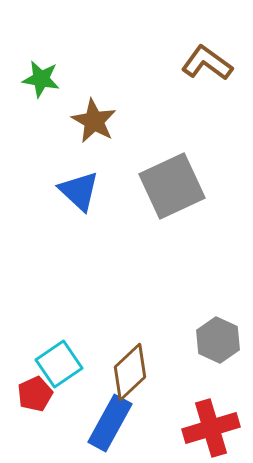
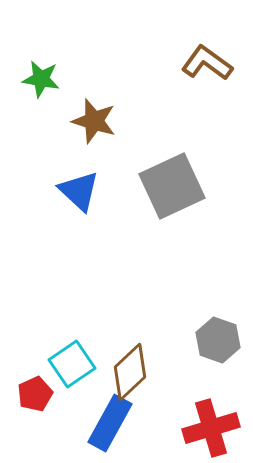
brown star: rotated 12 degrees counterclockwise
gray hexagon: rotated 6 degrees counterclockwise
cyan square: moved 13 px right
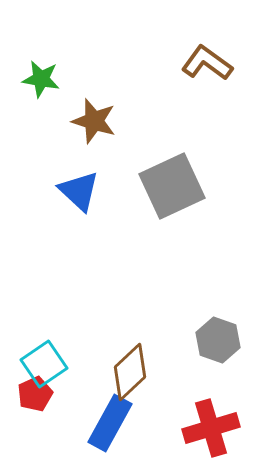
cyan square: moved 28 px left
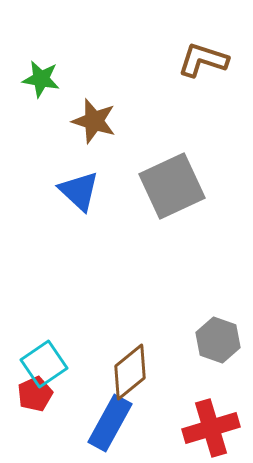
brown L-shape: moved 4 px left, 3 px up; rotated 18 degrees counterclockwise
brown diamond: rotated 4 degrees clockwise
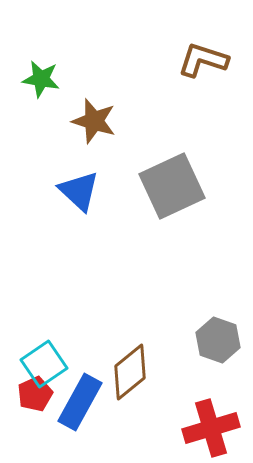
blue rectangle: moved 30 px left, 21 px up
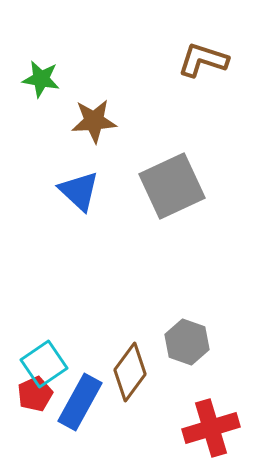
brown star: rotated 21 degrees counterclockwise
gray hexagon: moved 31 px left, 2 px down
brown diamond: rotated 14 degrees counterclockwise
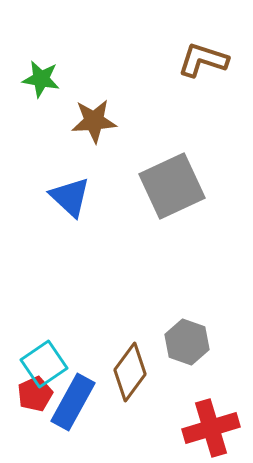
blue triangle: moved 9 px left, 6 px down
blue rectangle: moved 7 px left
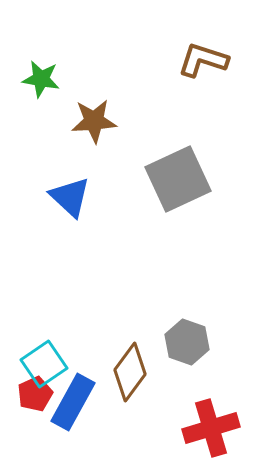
gray square: moved 6 px right, 7 px up
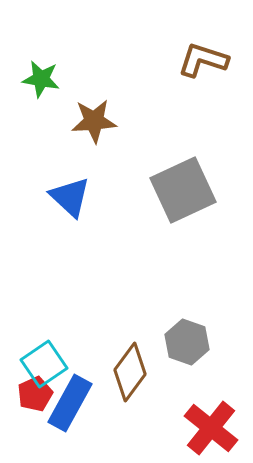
gray square: moved 5 px right, 11 px down
blue rectangle: moved 3 px left, 1 px down
red cross: rotated 34 degrees counterclockwise
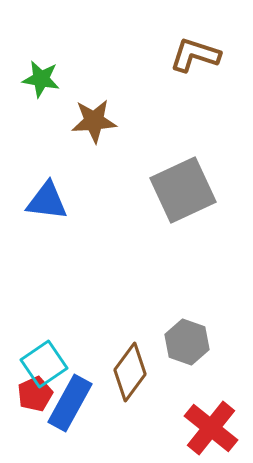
brown L-shape: moved 8 px left, 5 px up
blue triangle: moved 23 px left, 4 px down; rotated 36 degrees counterclockwise
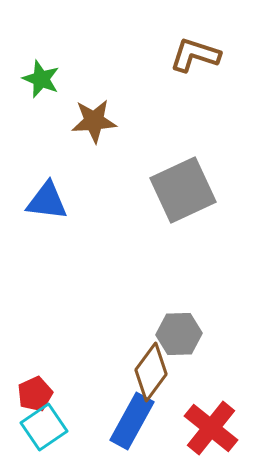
green star: rotated 12 degrees clockwise
gray hexagon: moved 8 px left, 8 px up; rotated 21 degrees counterclockwise
cyan square: moved 63 px down
brown diamond: moved 21 px right
blue rectangle: moved 62 px right, 18 px down
